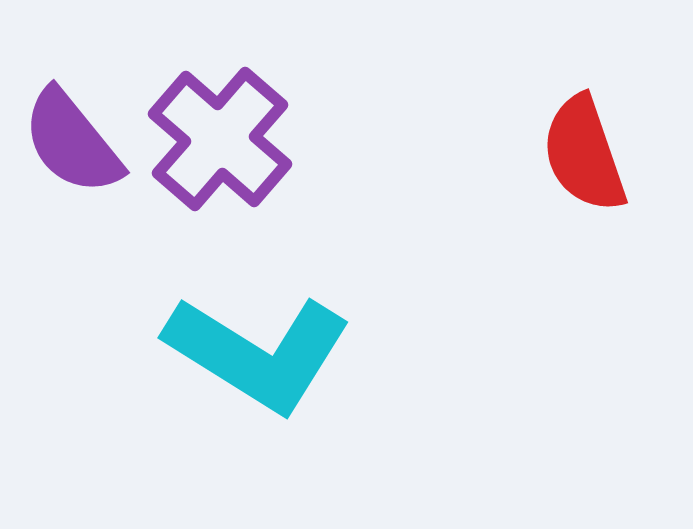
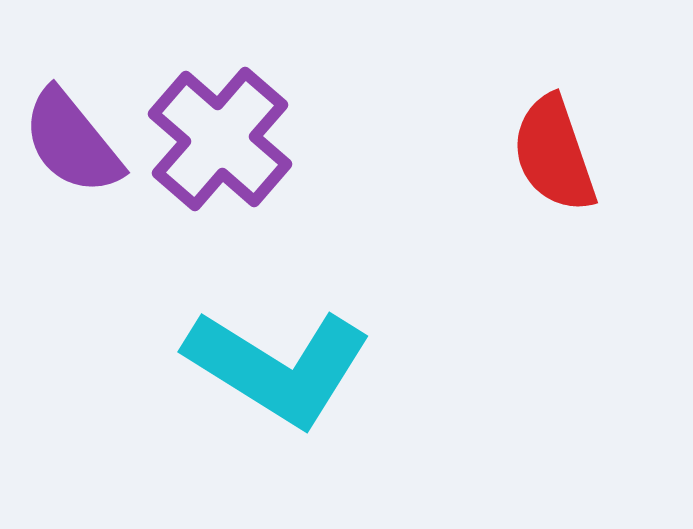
red semicircle: moved 30 px left
cyan L-shape: moved 20 px right, 14 px down
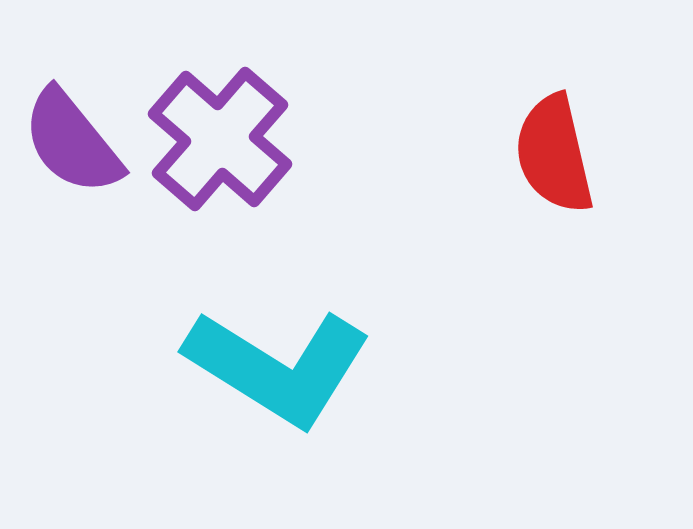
red semicircle: rotated 6 degrees clockwise
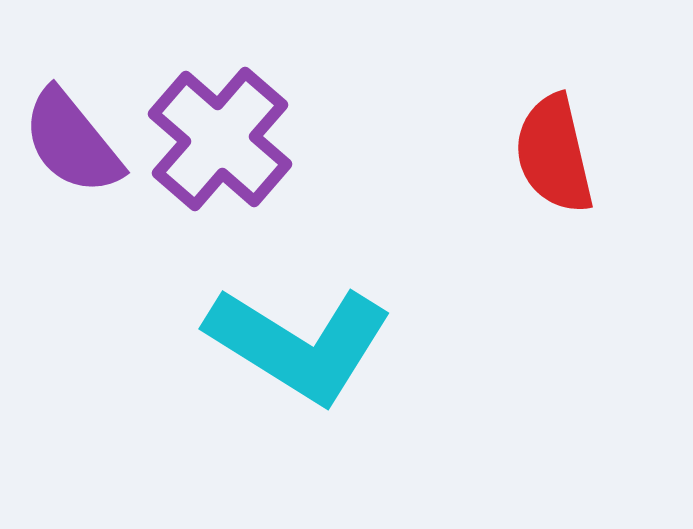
cyan L-shape: moved 21 px right, 23 px up
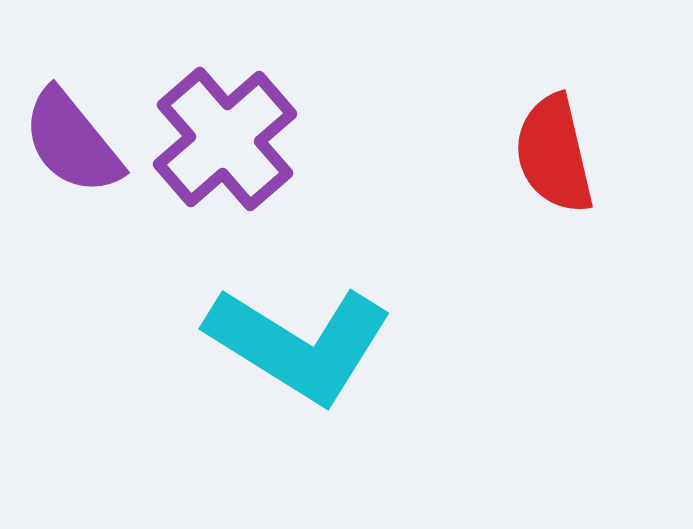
purple cross: moved 5 px right; rotated 8 degrees clockwise
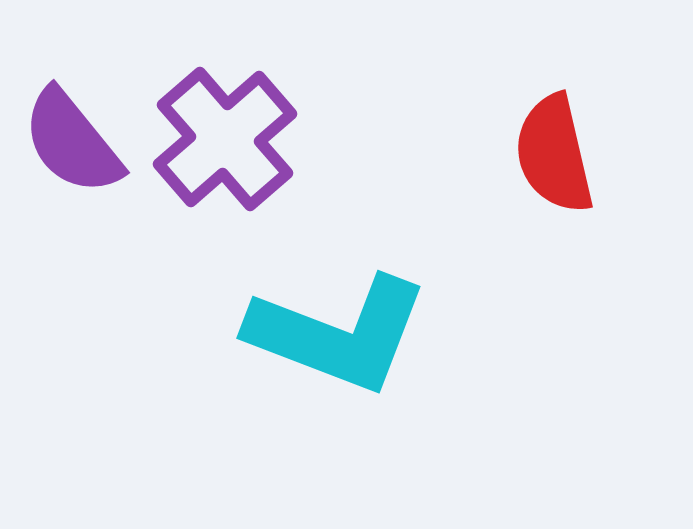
cyan L-shape: moved 39 px right, 10 px up; rotated 11 degrees counterclockwise
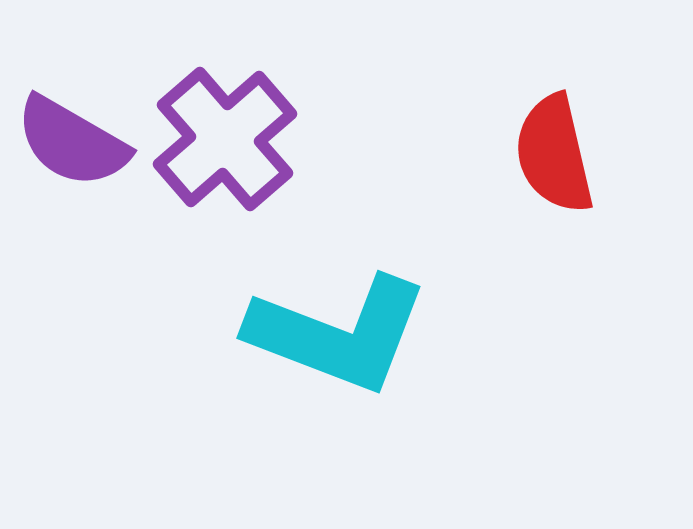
purple semicircle: rotated 21 degrees counterclockwise
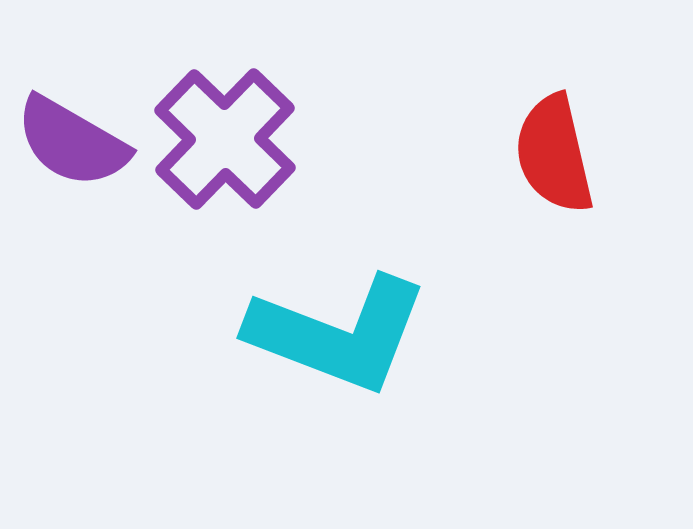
purple cross: rotated 5 degrees counterclockwise
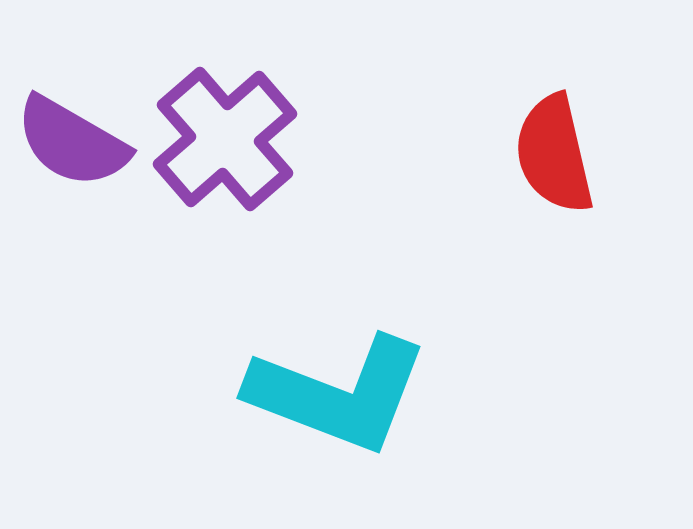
purple cross: rotated 5 degrees clockwise
cyan L-shape: moved 60 px down
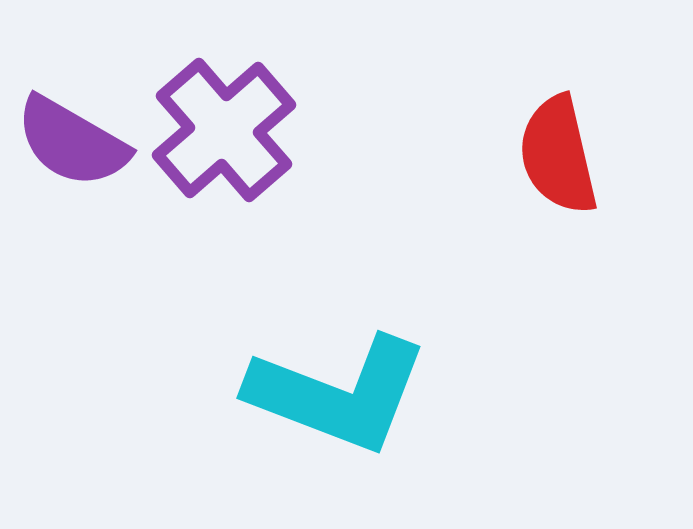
purple cross: moved 1 px left, 9 px up
red semicircle: moved 4 px right, 1 px down
